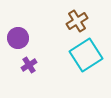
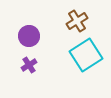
purple circle: moved 11 px right, 2 px up
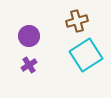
brown cross: rotated 15 degrees clockwise
